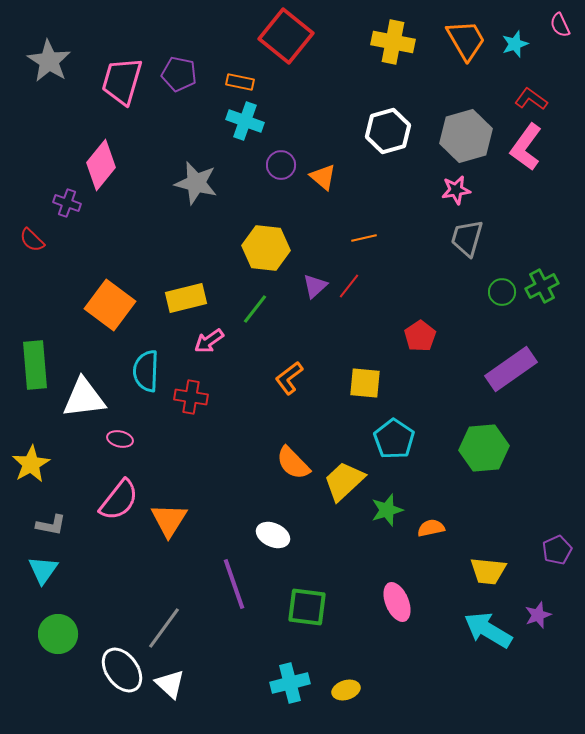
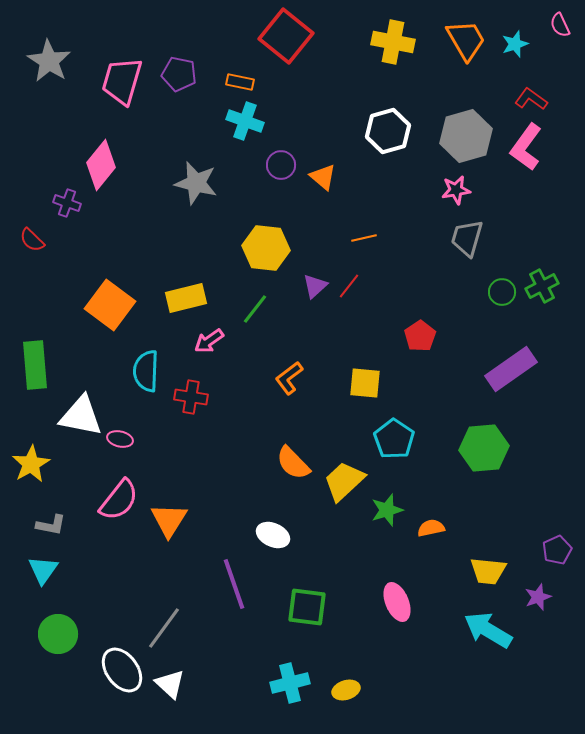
white triangle at (84, 398): moved 3 px left, 18 px down; rotated 18 degrees clockwise
purple star at (538, 615): moved 18 px up
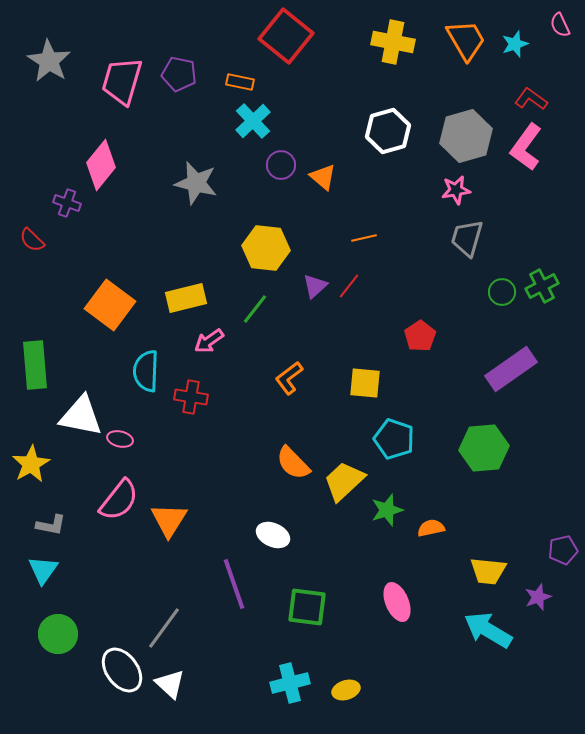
cyan cross at (245, 121): moved 8 px right; rotated 27 degrees clockwise
cyan pentagon at (394, 439): rotated 15 degrees counterclockwise
purple pentagon at (557, 550): moved 6 px right; rotated 12 degrees clockwise
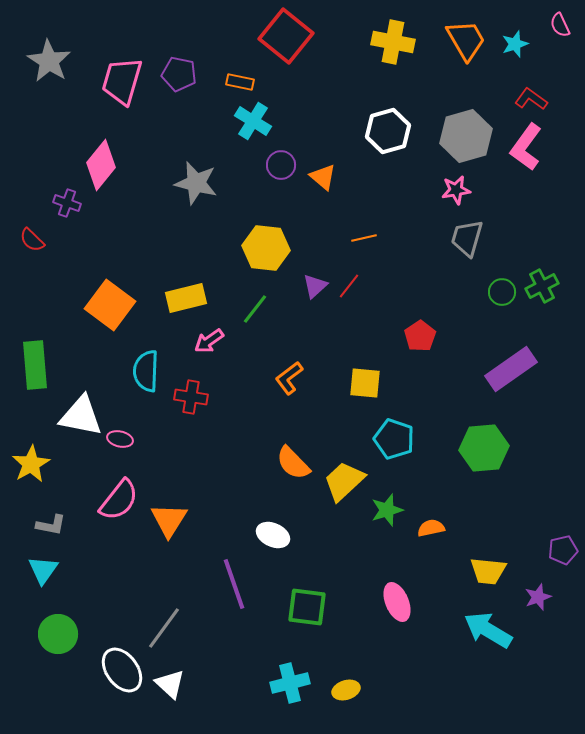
cyan cross at (253, 121): rotated 15 degrees counterclockwise
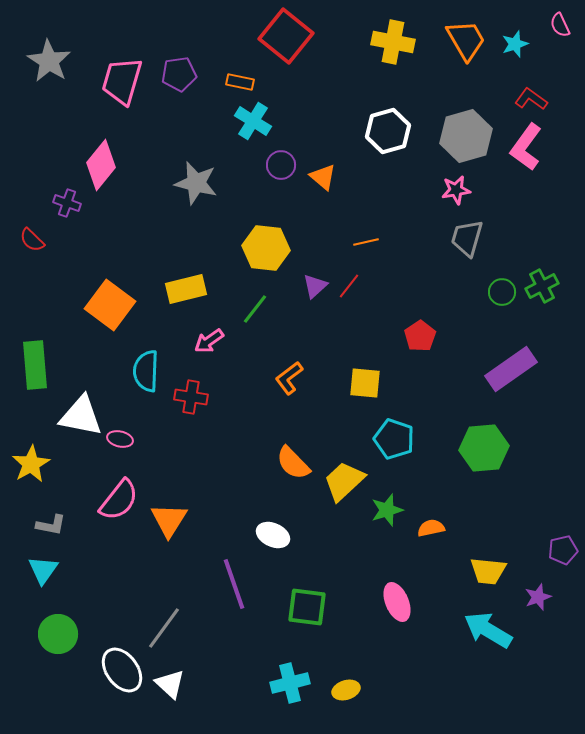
purple pentagon at (179, 74): rotated 20 degrees counterclockwise
orange line at (364, 238): moved 2 px right, 4 px down
yellow rectangle at (186, 298): moved 9 px up
